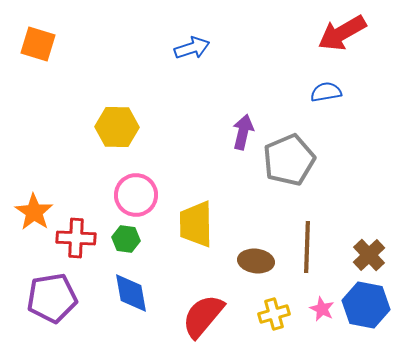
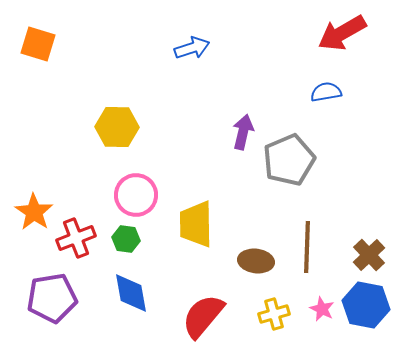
red cross: rotated 24 degrees counterclockwise
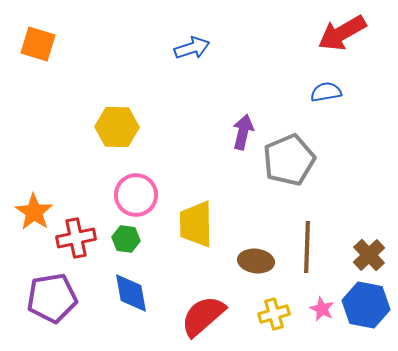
red cross: rotated 9 degrees clockwise
red semicircle: rotated 9 degrees clockwise
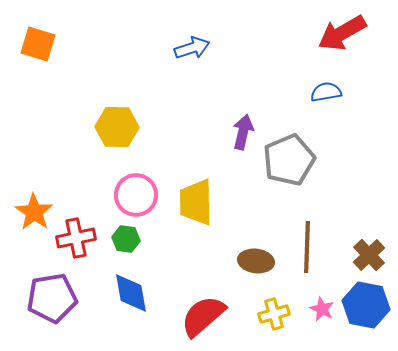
yellow trapezoid: moved 22 px up
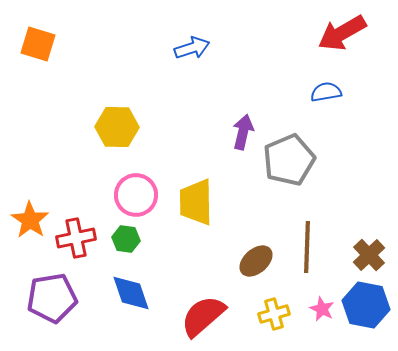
orange star: moved 4 px left, 8 px down
brown ellipse: rotated 48 degrees counterclockwise
blue diamond: rotated 9 degrees counterclockwise
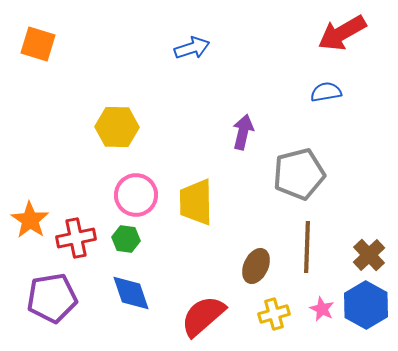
gray pentagon: moved 10 px right, 14 px down; rotated 9 degrees clockwise
brown ellipse: moved 5 px down; rotated 24 degrees counterclockwise
blue hexagon: rotated 18 degrees clockwise
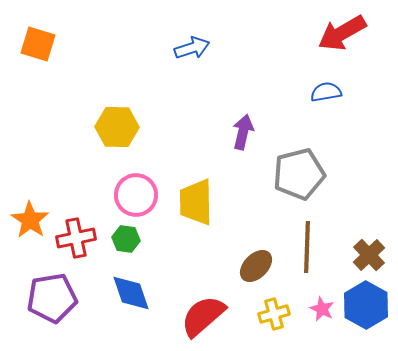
brown ellipse: rotated 20 degrees clockwise
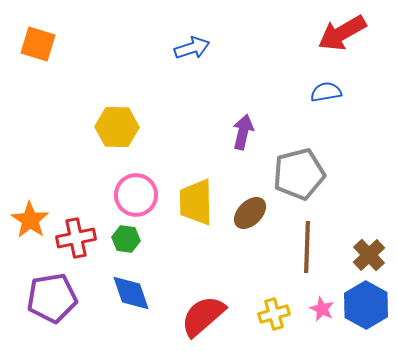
brown ellipse: moved 6 px left, 53 px up
